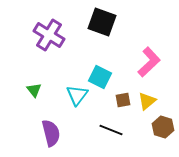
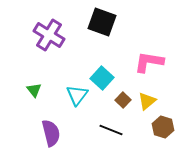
pink L-shape: rotated 128 degrees counterclockwise
cyan square: moved 2 px right, 1 px down; rotated 15 degrees clockwise
brown square: rotated 35 degrees counterclockwise
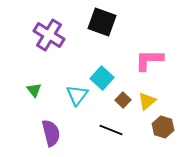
pink L-shape: moved 2 px up; rotated 8 degrees counterclockwise
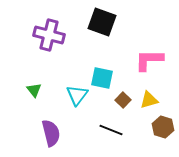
purple cross: rotated 16 degrees counterclockwise
cyan square: rotated 30 degrees counterclockwise
yellow triangle: moved 2 px right, 1 px up; rotated 24 degrees clockwise
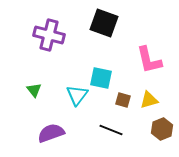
black square: moved 2 px right, 1 px down
pink L-shape: rotated 104 degrees counterclockwise
cyan square: moved 1 px left
brown square: rotated 28 degrees counterclockwise
brown hexagon: moved 1 px left, 2 px down; rotated 20 degrees clockwise
purple semicircle: rotated 96 degrees counterclockwise
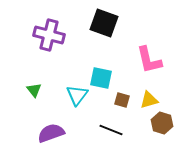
brown square: moved 1 px left
brown hexagon: moved 6 px up; rotated 20 degrees counterclockwise
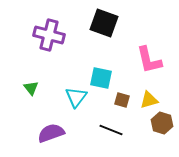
green triangle: moved 3 px left, 2 px up
cyan triangle: moved 1 px left, 2 px down
